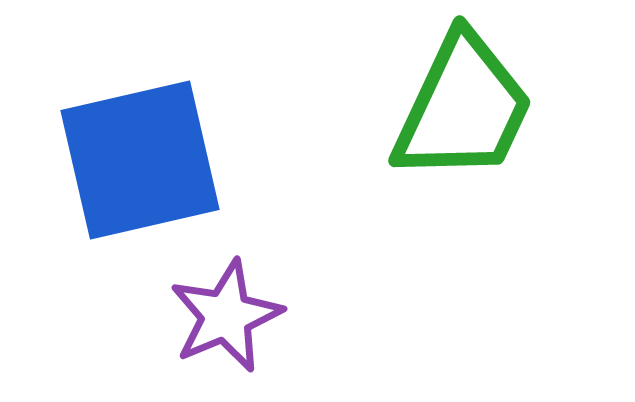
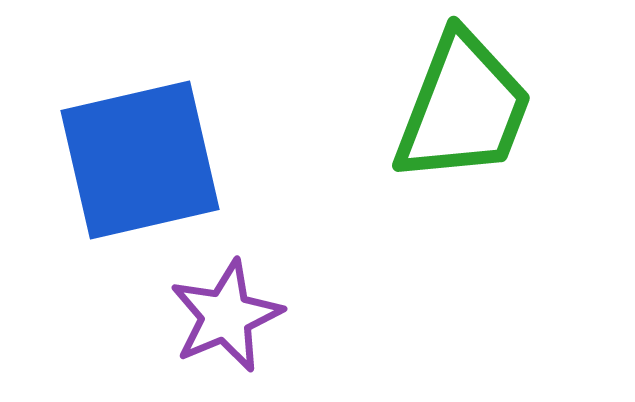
green trapezoid: rotated 4 degrees counterclockwise
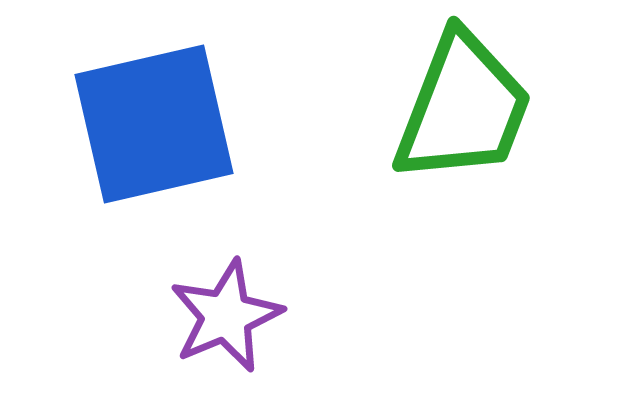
blue square: moved 14 px right, 36 px up
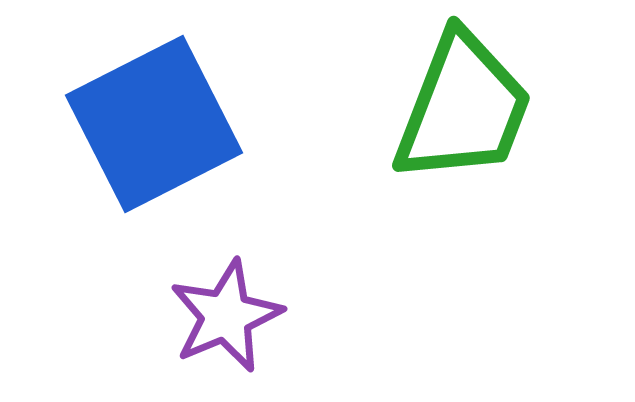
blue square: rotated 14 degrees counterclockwise
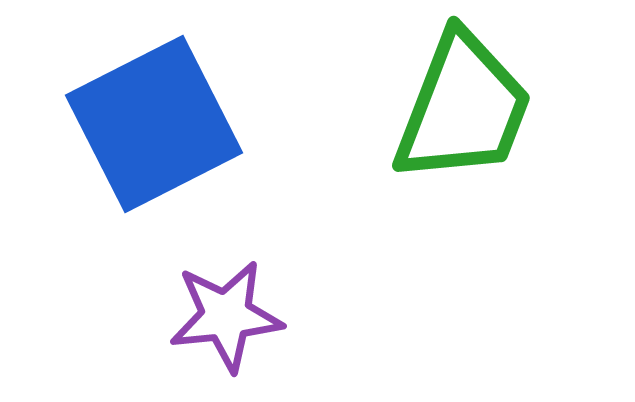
purple star: rotated 17 degrees clockwise
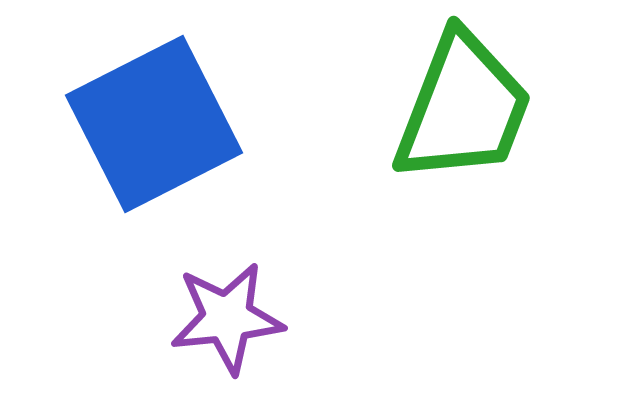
purple star: moved 1 px right, 2 px down
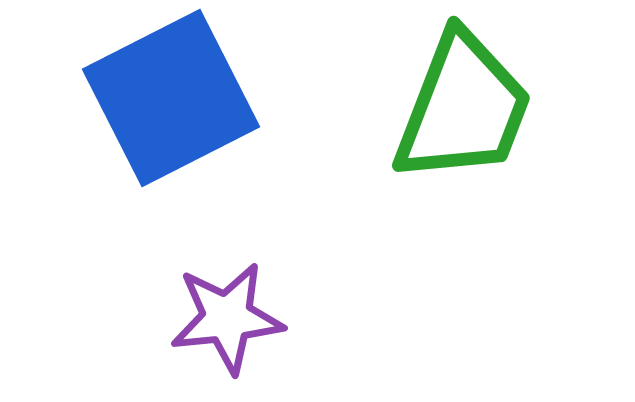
blue square: moved 17 px right, 26 px up
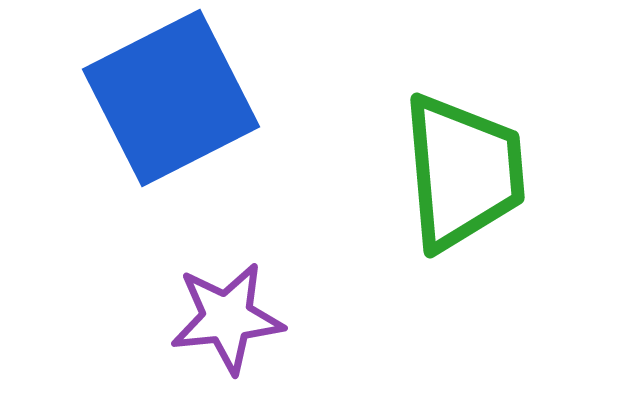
green trapezoid: moved 64 px down; rotated 26 degrees counterclockwise
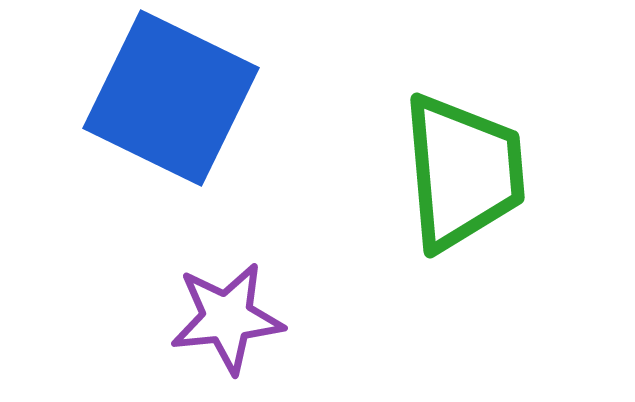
blue square: rotated 37 degrees counterclockwise
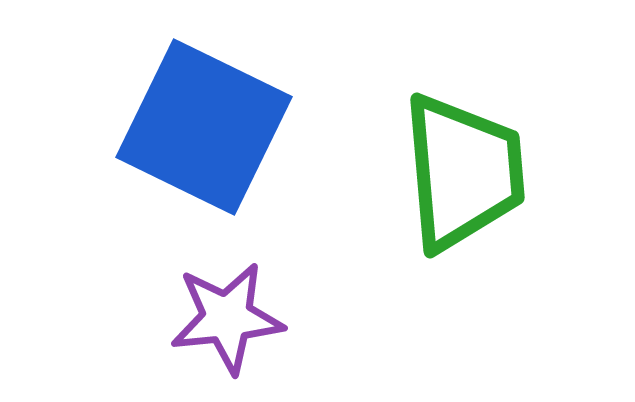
blue square: moved 33 px right, 29 px down
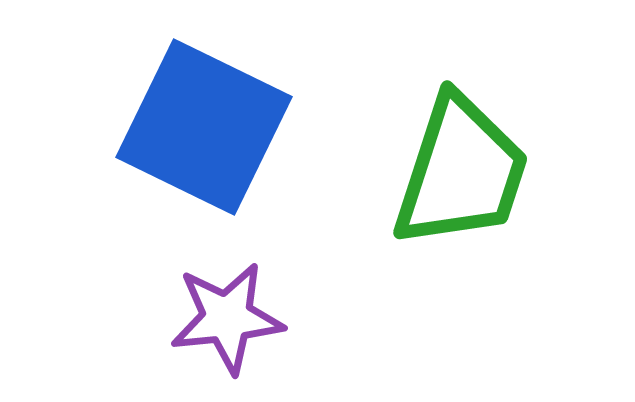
green trapezoid: moved 2 px left; rotated 23 degrees clockwise
